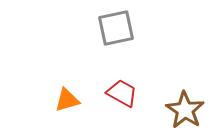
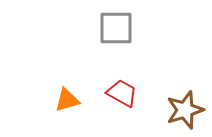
gray square: rotated 12 degrees clockwise
brown star: rotated 21 degrees clockwise
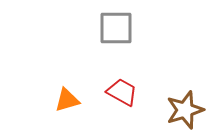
red trapezoid: moved 1 px up
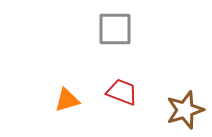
gray square: moved 1 px left, 1 px down
red trapezoid: rotated 8 degrees counterclockwise
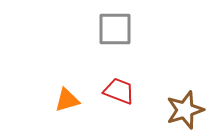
red trapezoid: moved 3 px left, 1 px up
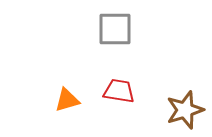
red trapezoid: rotated 12 degrees counterclockwise
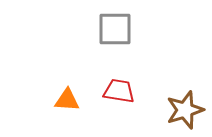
orange triangle: rotated 20 degrees clockwise
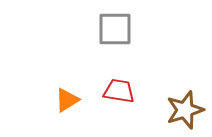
orange triangle: rotated 36 degrees counterclockwise
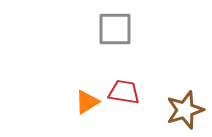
red trapezoid: moved 5 px right, 1 px down
orange triangle: moved 20 px right, 2 px down
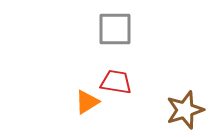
red trapezoid: moved 8 px left, 10 px up
